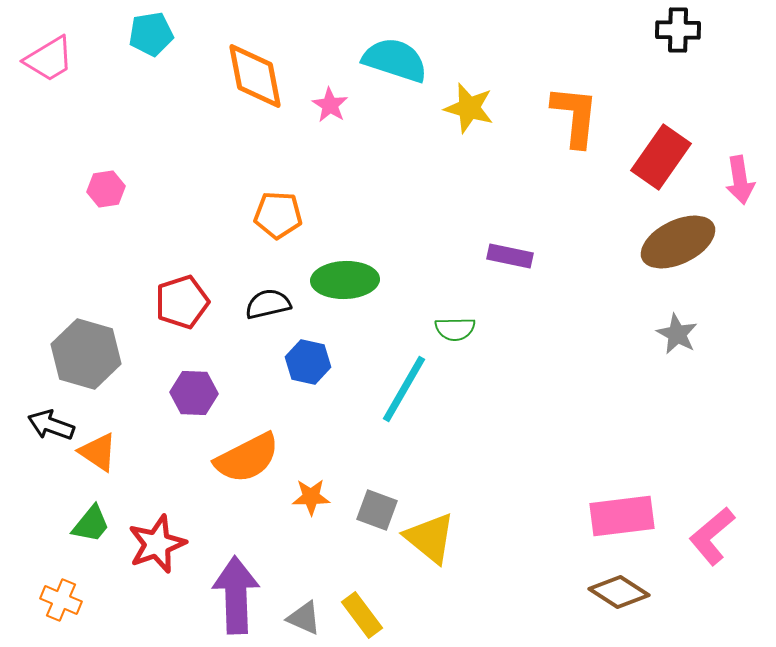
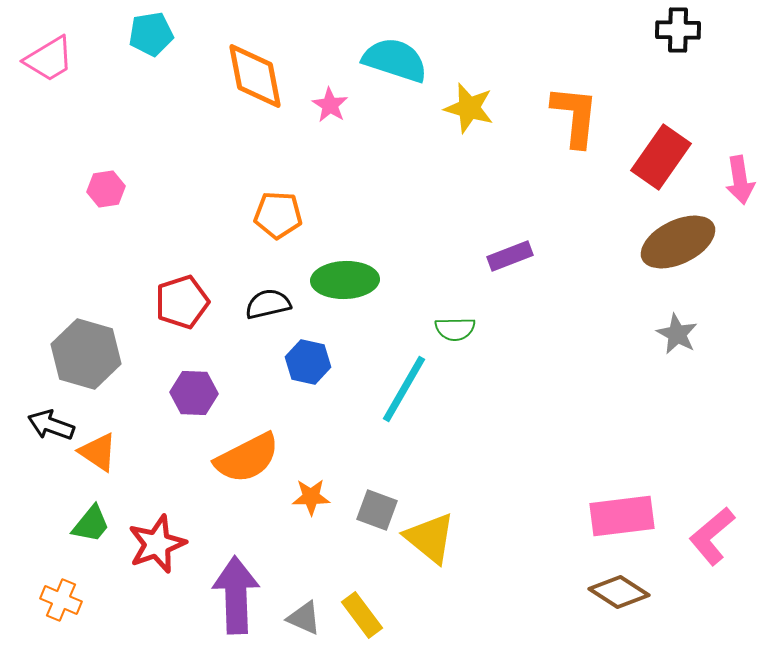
purple rectangle: rotated 33 degrees counterclockwise
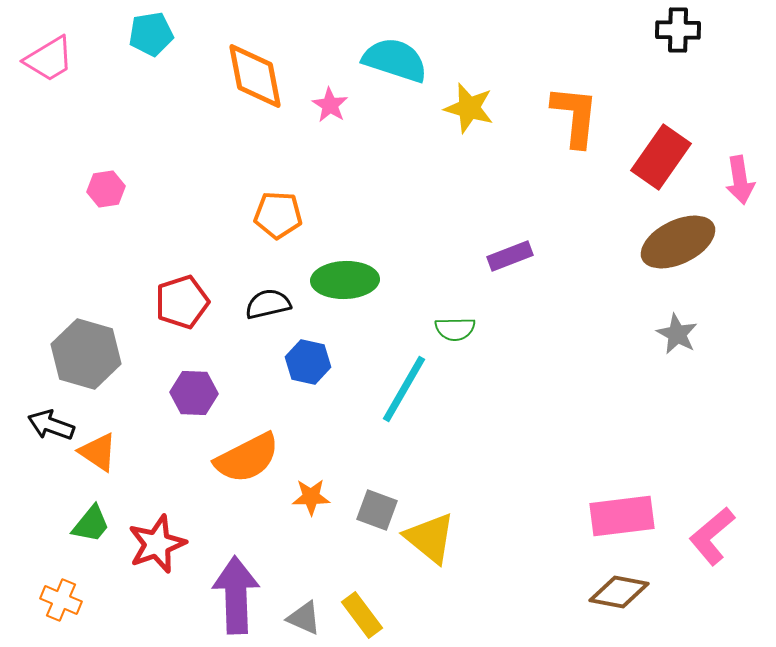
brown diamond: rotated 22 degrees counterclockwise
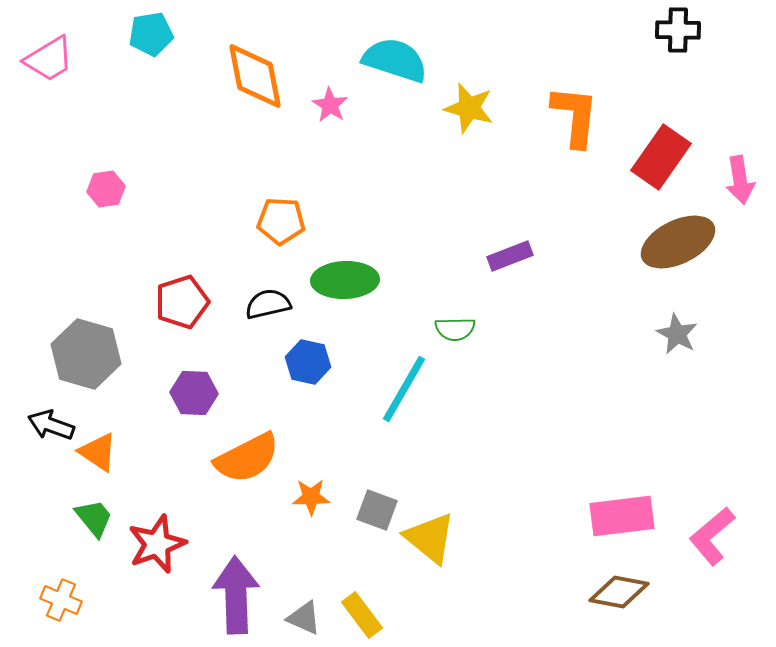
orange pentagon: moved 3 px right, 6 px down
green trapezoid: moved 3 px right, 6 px up; rotated 78 degrees counterclockwise
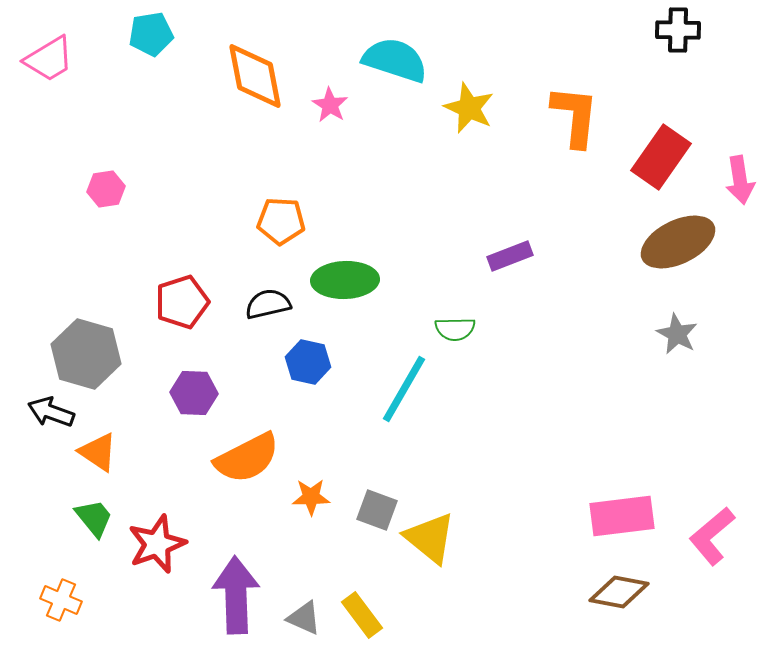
yellow star: rotated 9 degrees clockwise
black arrow: moved 13 px up
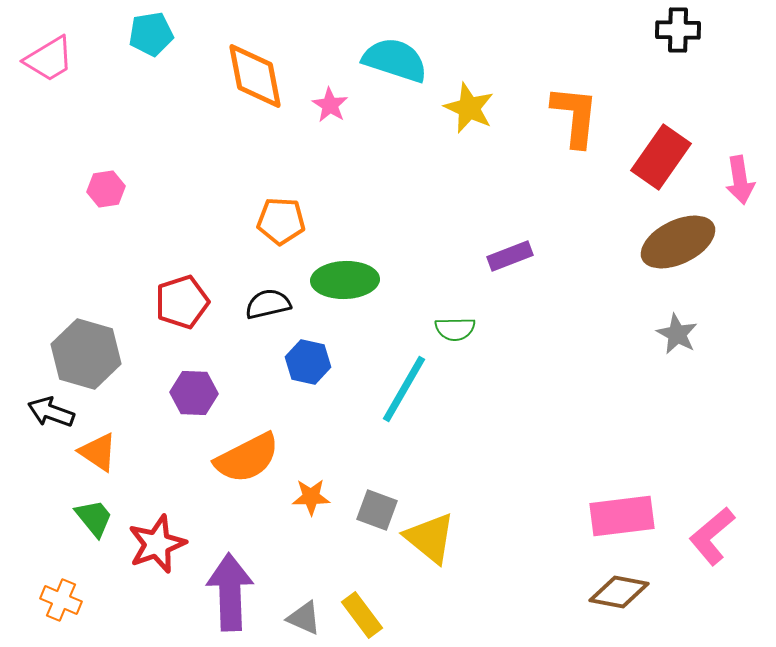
purple arrow: moved 6 px left, 3 px up
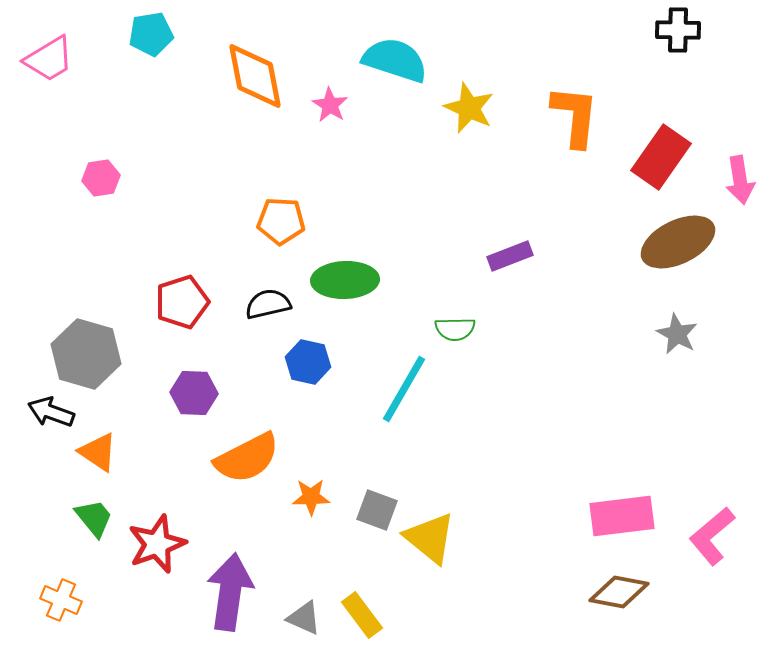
pink hexagon: moved 5 px left, 11 px up
purple arrow: rotated 10 degrees clockwise
